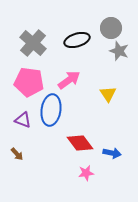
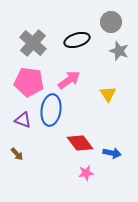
gray circle: moved 6 px up
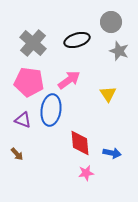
red diamond: rotated 32 degrees clockwise
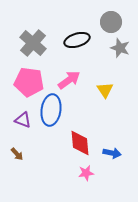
gray star: moved 1 px right, 3 px up
yellow triangle: moved 3 px left, 4 px up
